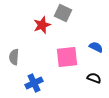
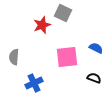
blue semicircle: moved 1 px down
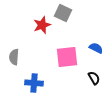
black semicircle: rotated 40 degrees clockwise
blue cross: rotated 30 degrees clockwise
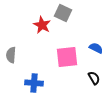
red star: rotated 24 degrees counterclockwise
gray semicircle: moved 3 px left, 2 px up
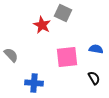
blue semicircle: moved 1 px down; rotated 16 degrees counterclockwise
gray semicircle: rotated 133 degrees clockwise
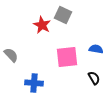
gray square: moved 2 px down
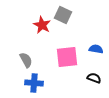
gray semicircle: moved 15 px right, 5 px down; rotated 14 degrees clockwise
black semicircle: rotated 40 degrees counterclockwise
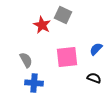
blue semicircle: rotated 56 degrees counterclockwise
